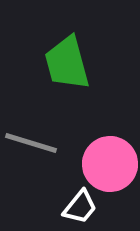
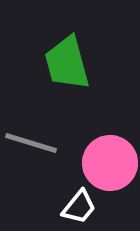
pink circle: moved 1 px up
white trapezoid: moved 1 px left
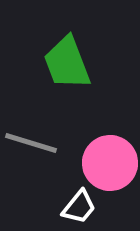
green trapezoid: rotated 6 degrees counterclockwise
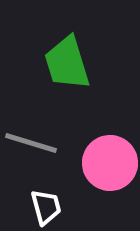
green trapezoid: rotated 4 degrees clockwise
white trapezoid: moved 33 px left; rotated 54 degrees counterclockwise
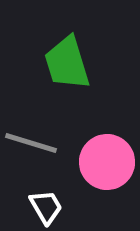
pink circle: moved 3 px left, 1 px up
white trapezoid: rotated 15 degrees counterclockwise
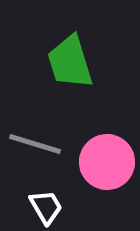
green trapezoid: moved 3 px right, 1 px up
gray line: moved 4 px right, 1 px down
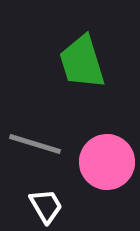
green trapezoid: moved 12 px right
white trapezoid: moved 1 px up
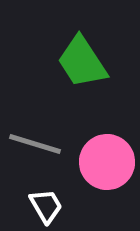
green trapezoid: rotated 16 degrees counterclockwise
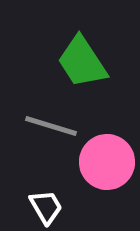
gray line: moved 16 px right, 18 px up
white trapezoid: moved 1 px down
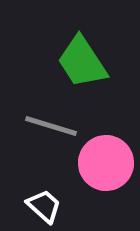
pink circle: moved 1 px left, 1 px down
white trapezoid: moved 2 px left, 1 px up; rotated 18 degrees counterclockwise
